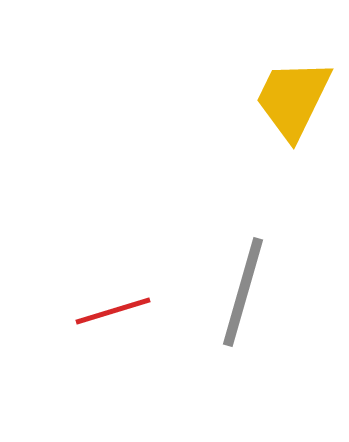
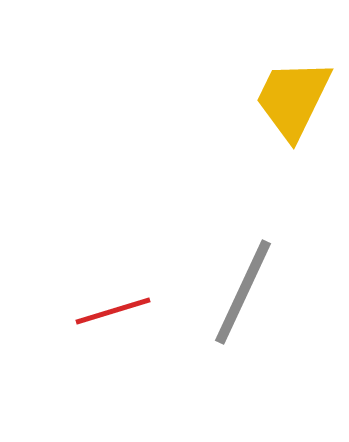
gray line: rotated 9 degrees clockwise
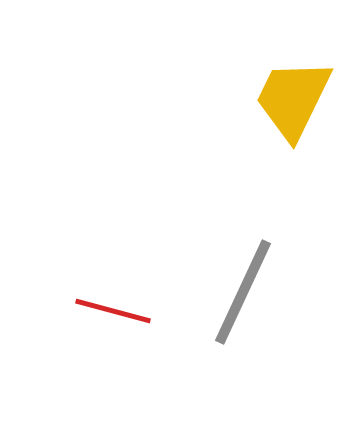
red line: rotated 32 degrees clockwise
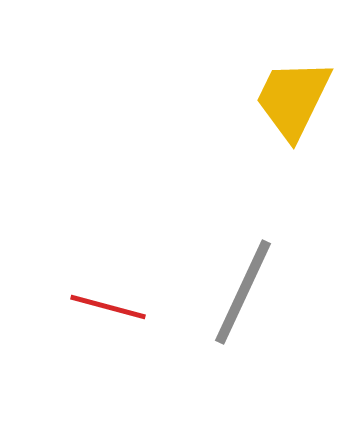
red line: moved 5 px left, 4 px up
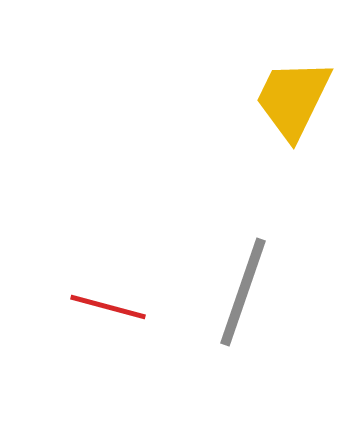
gray line: rotated 6 degrees counterclockwise
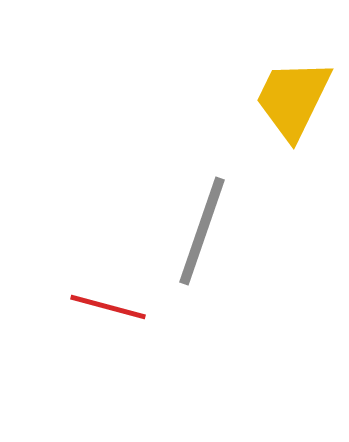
gray line: moved 41 px left, 61 px up
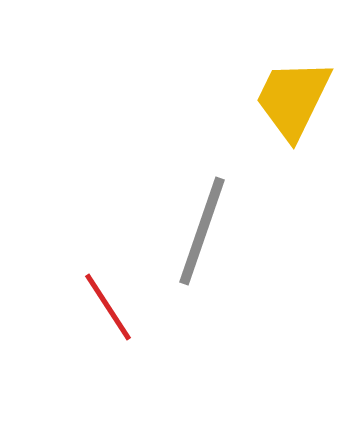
red line: rotated 42 degrees clockwise
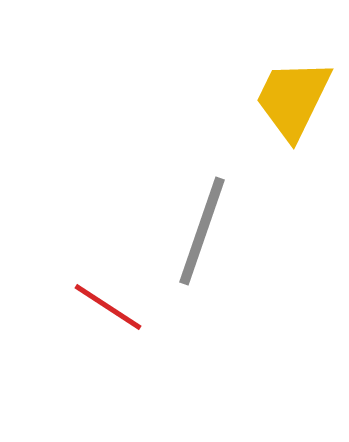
red line: rotated 24 degrees counterclockwise
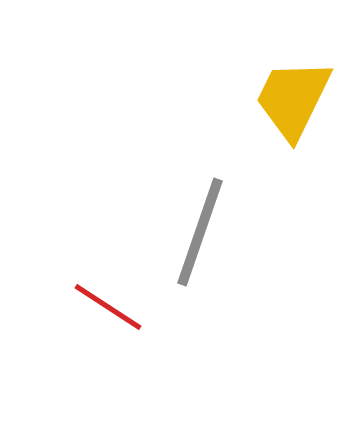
gray line: moved 2 px left, 1 px down
